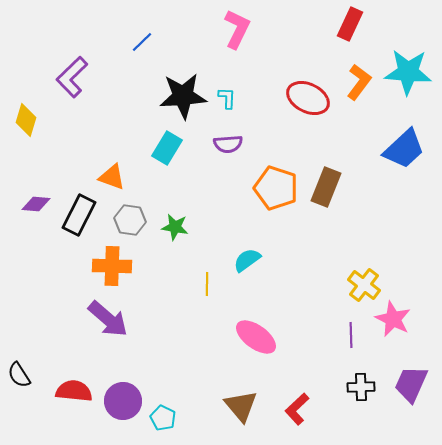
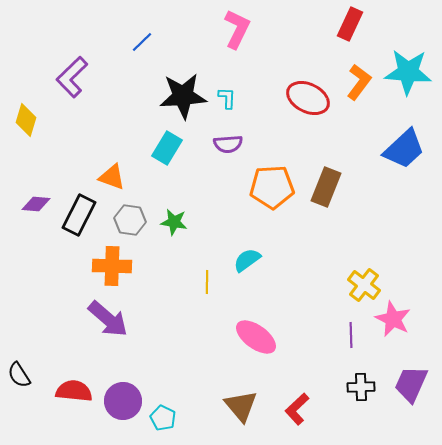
orange pentagon: moved 4 px left, 1 px up; rotated 21 degrees counterclockwise
green star: moved 1 px left, 5 px up
yellow line: moved 2 px up
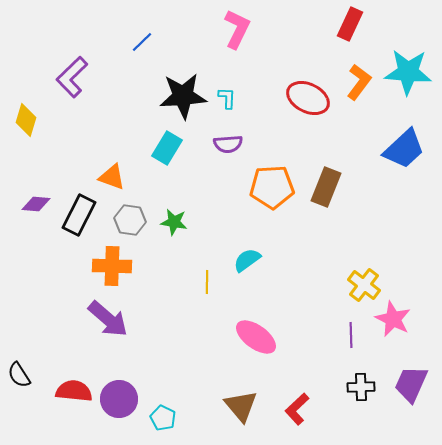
purple circle: moved 4 px left, 2 px up
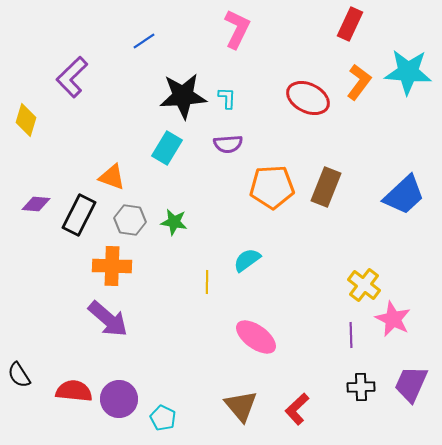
blue line: moved 2 px right, 1 px up; rotated 10 degrees clockwise
blue trapezoid: moved 46 px down
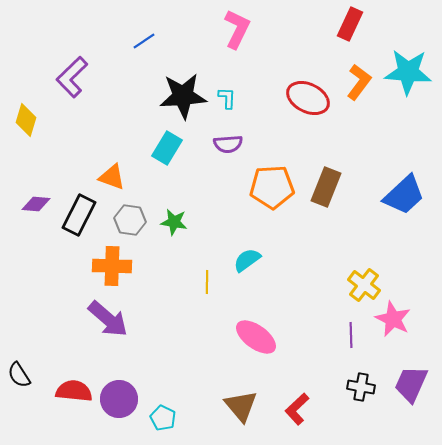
black cross: rotated 12 degrees clockwise
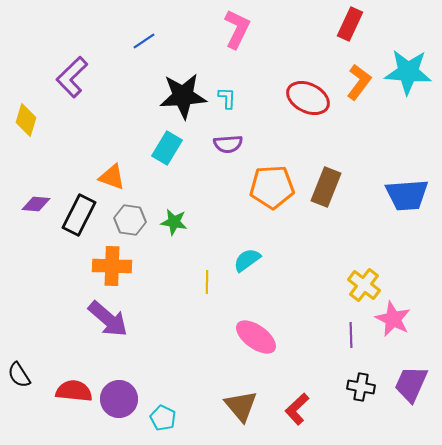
blue trapezoid: moved 3 px right; rotated 39 degrees clockwise
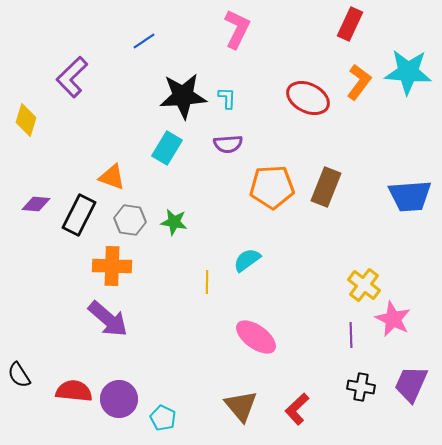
blue trapezoid: moved 3 px right, 1 px down
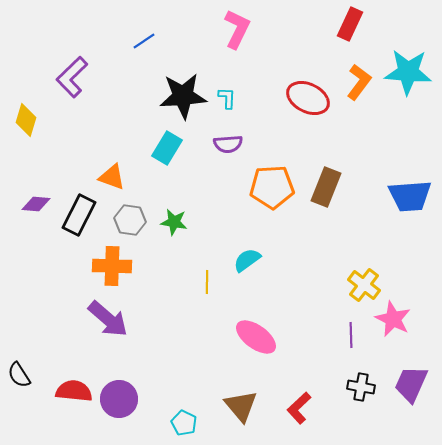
red L-shape: moved 2 px right, 1 px up
cyan pentagon: moved 21 px right, 5 px down
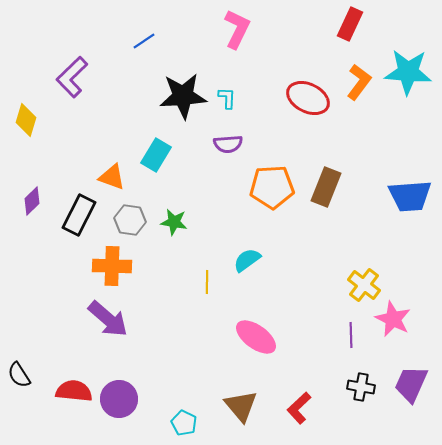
cyan rectangle: moved 11 px left, 7 px down
purple diamond: moved 4 px left, 3 px up; rotated 48 degrees counterclockwise
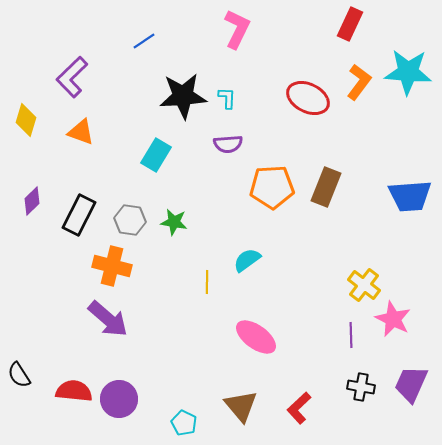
orange triangle: moved 31 px left, 45 px up
orange cross: rotated 12 degrees clockwise
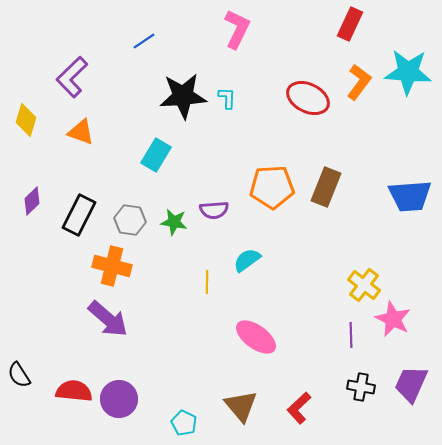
purple semicircle: moved 14 px left, 66 px down
